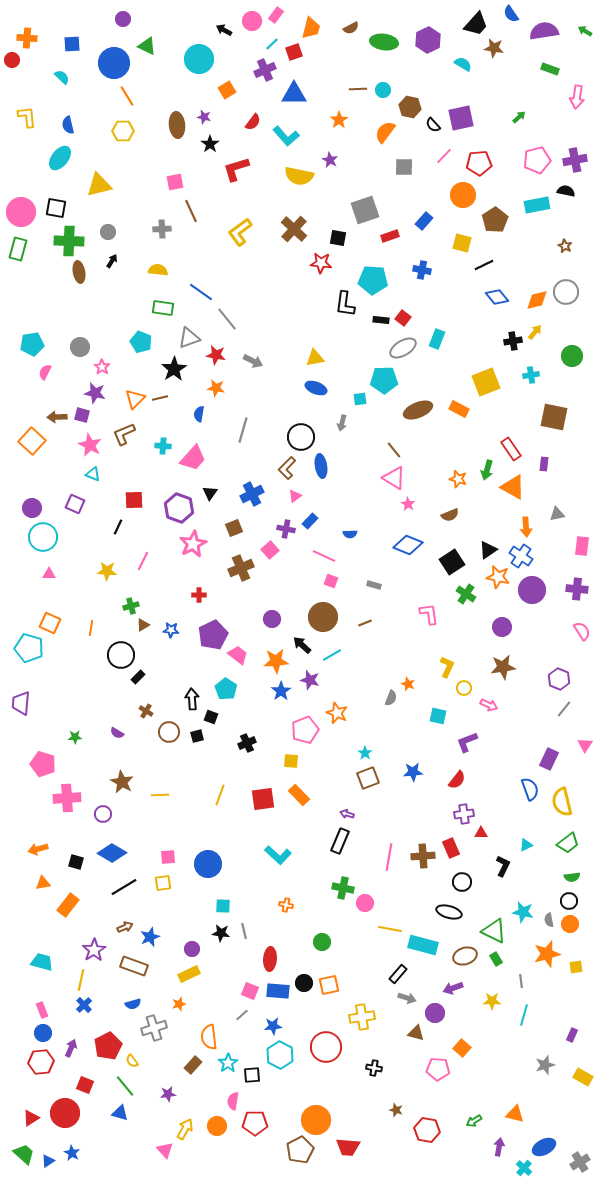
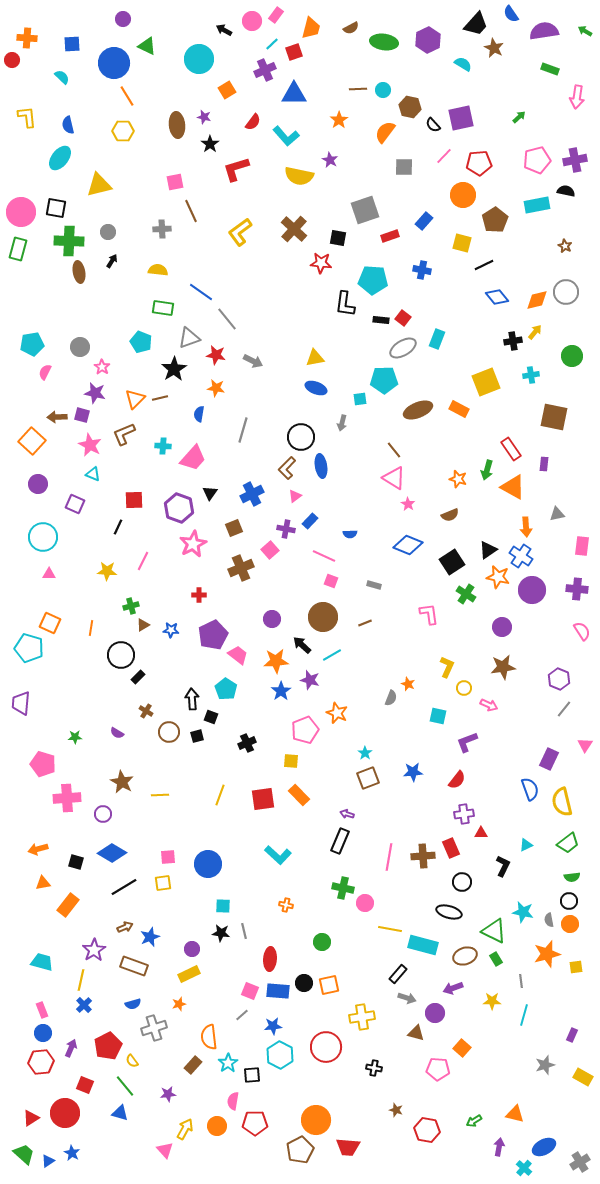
brown star at (494, 48): rotated 18 degrees clockwise
purple circle at (32, 508): moved 6 px right, 24 px up
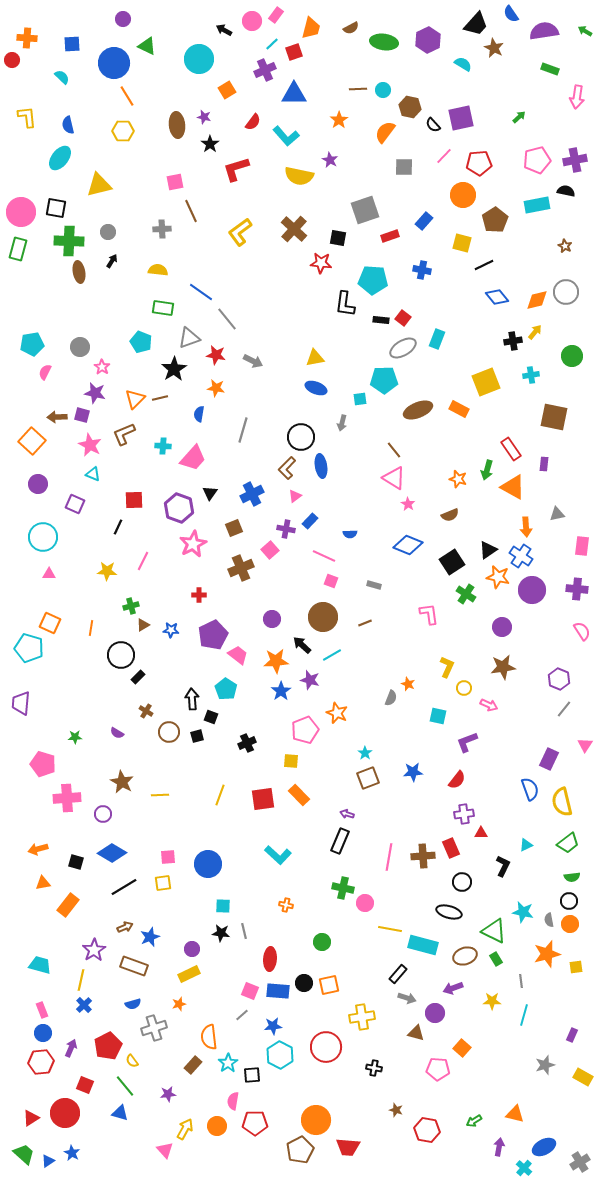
cyan trapezoid at (42, 962): moved 2 px left, 3 px down
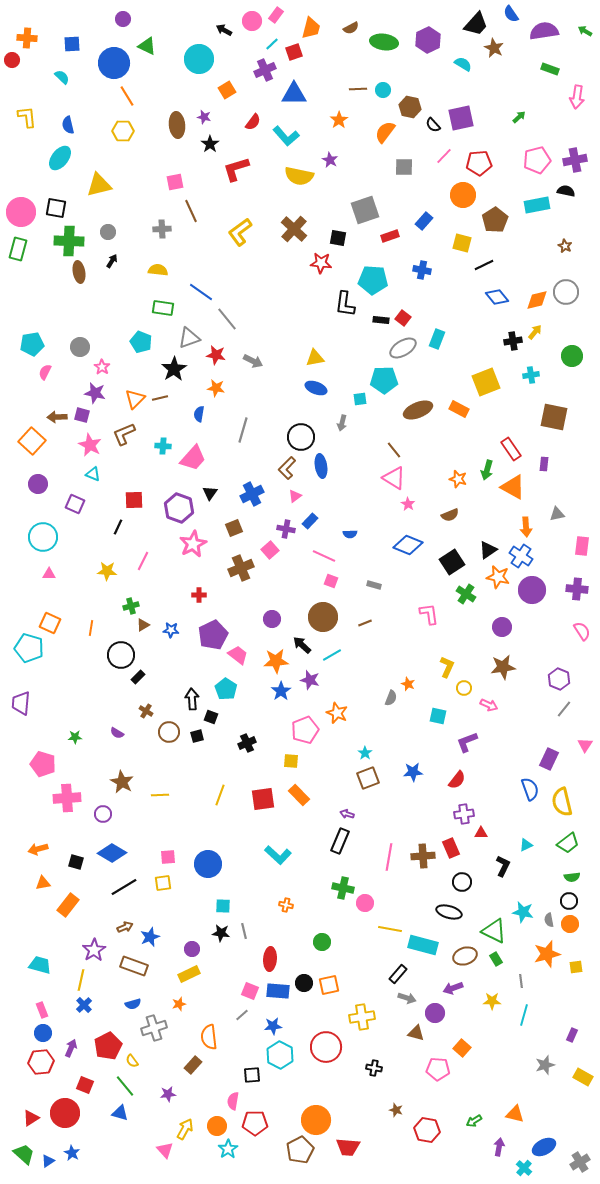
cyan star at (228, 1063): moved 86 px down
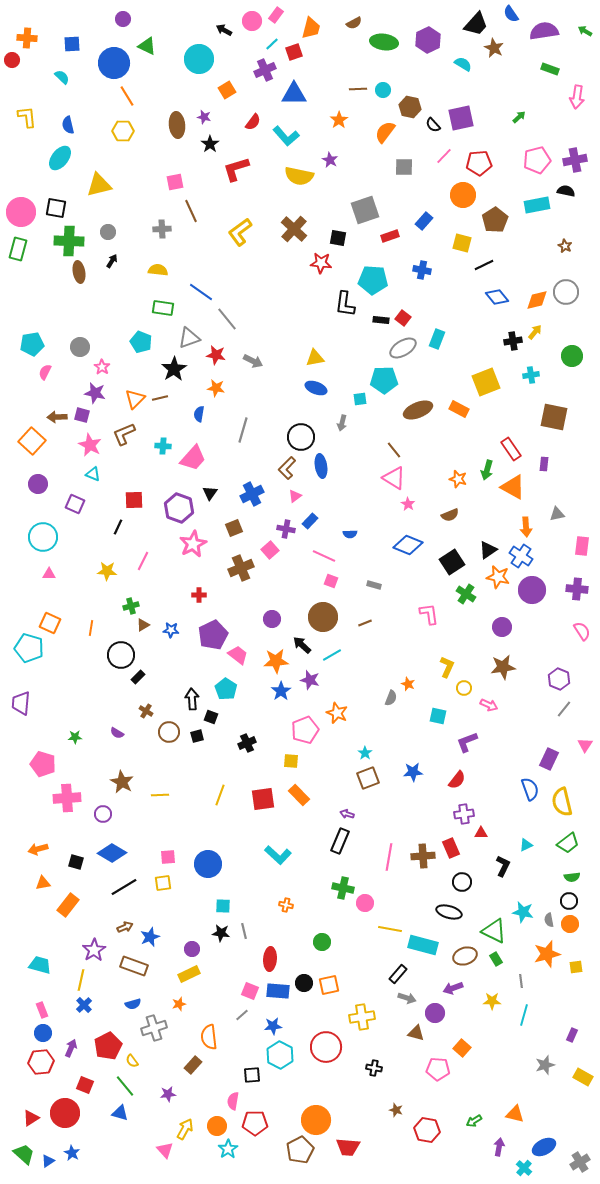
brown semicircle at (351, 28): moved 3 px right, 5 px up
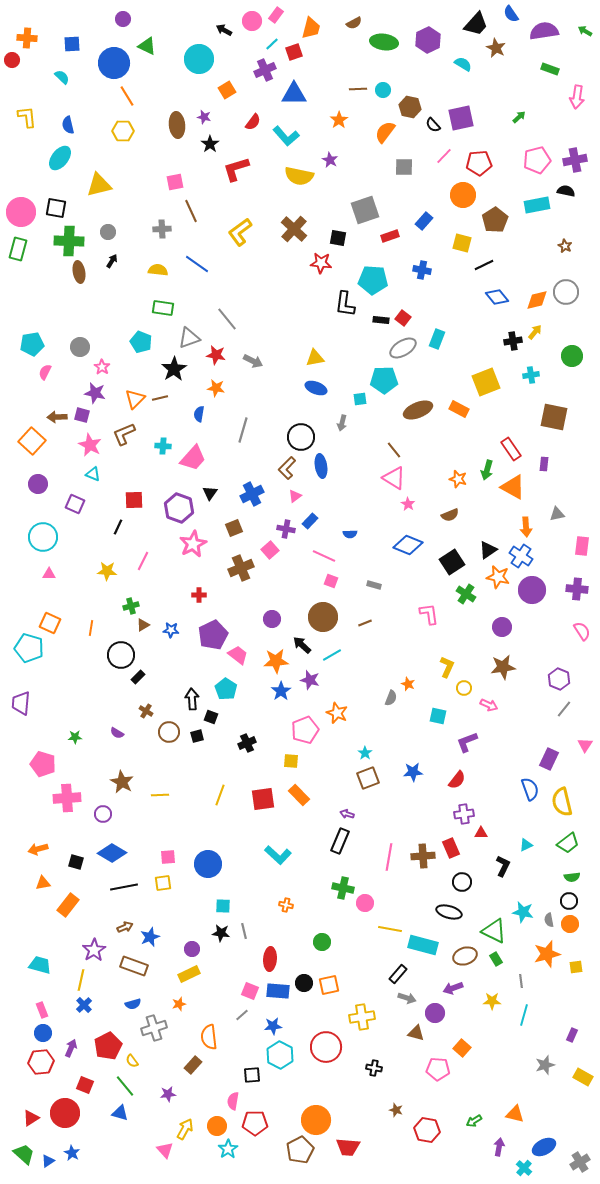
brown star at (494, 48): moved 2 px right
blue line at (201, 292): moved 4 px left, 28 px up
black line at (124, 887): rotated 20 degrees clockwise
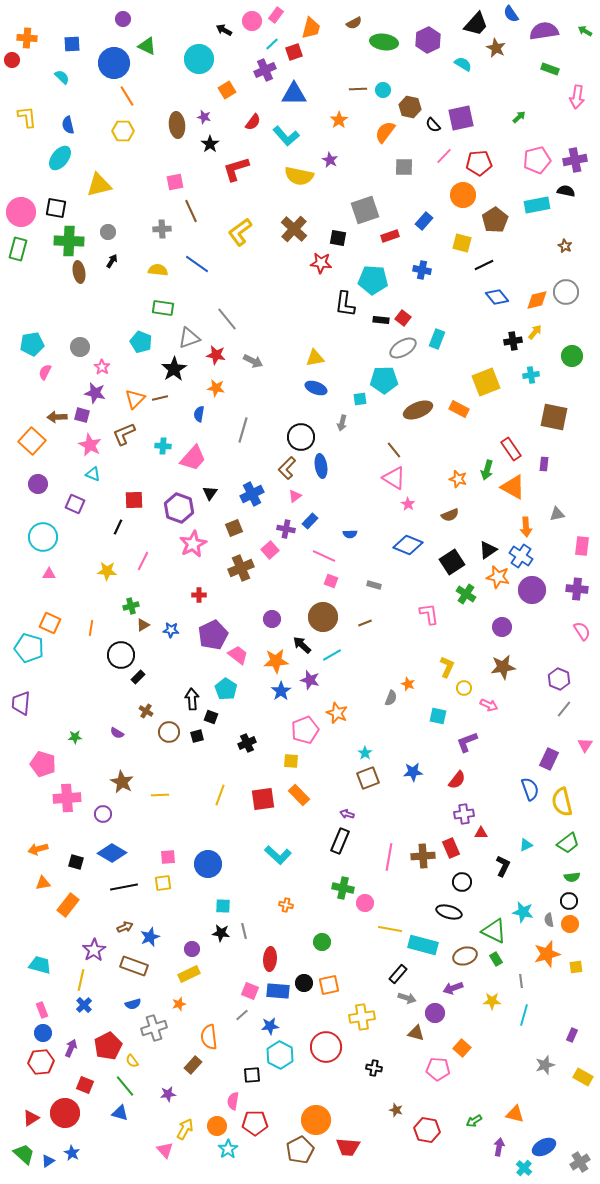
blue star at (273, 1026): moved 3 px left
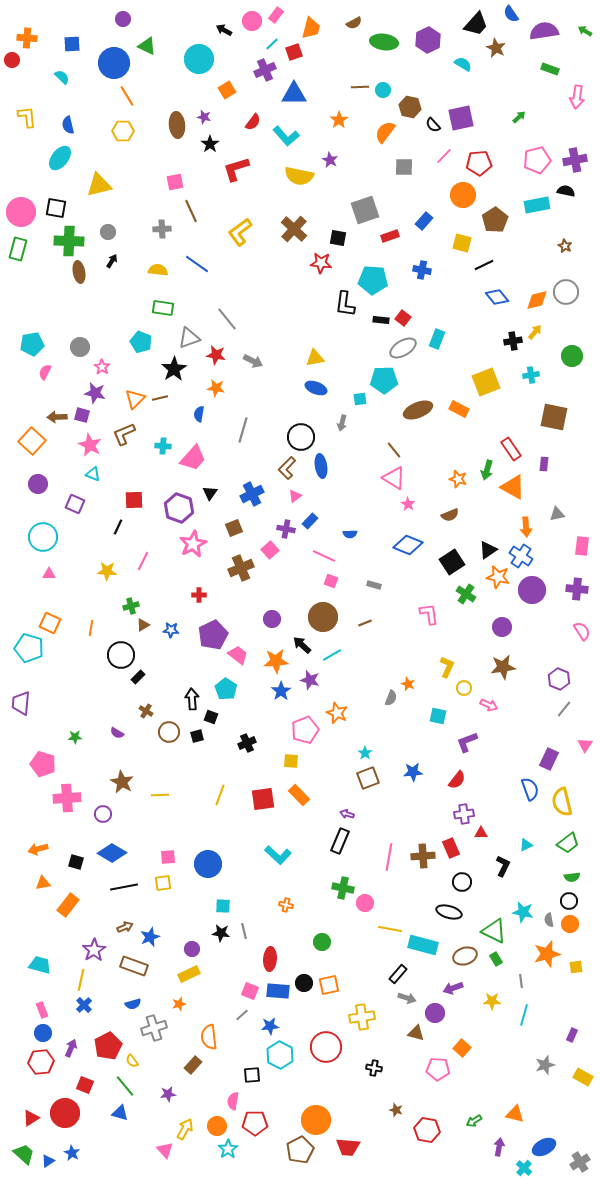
brown line at (358, 89): moved 2 px right, 2 px up
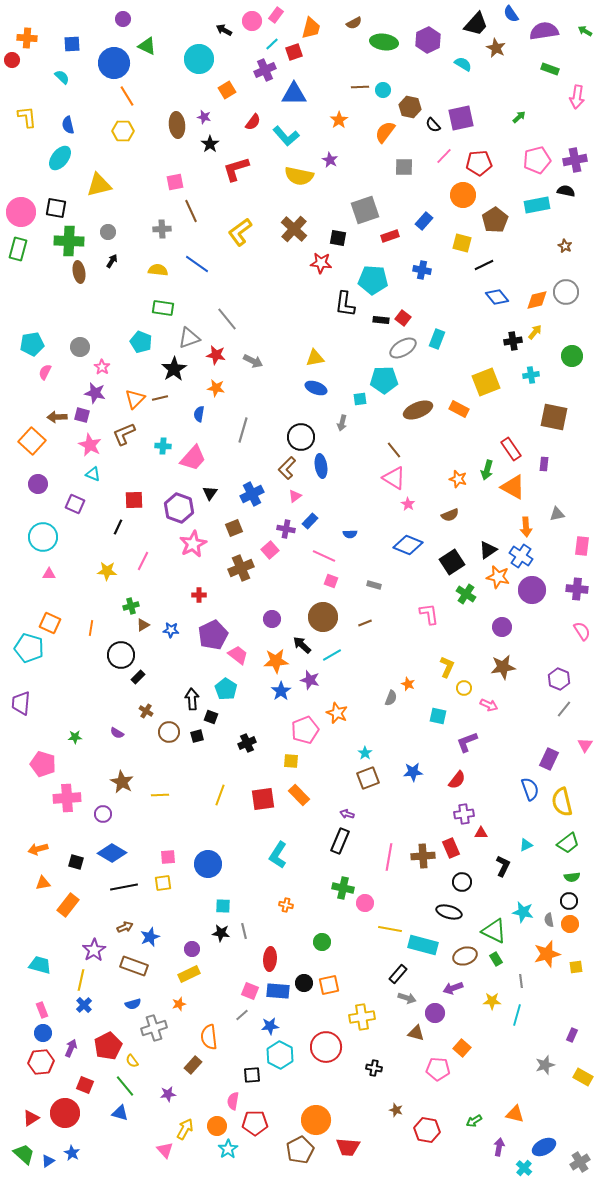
cyan L-shape at (278, 855): rotated 80 degrees clockwise
cyan line at (524, 1015): moved 7 px left
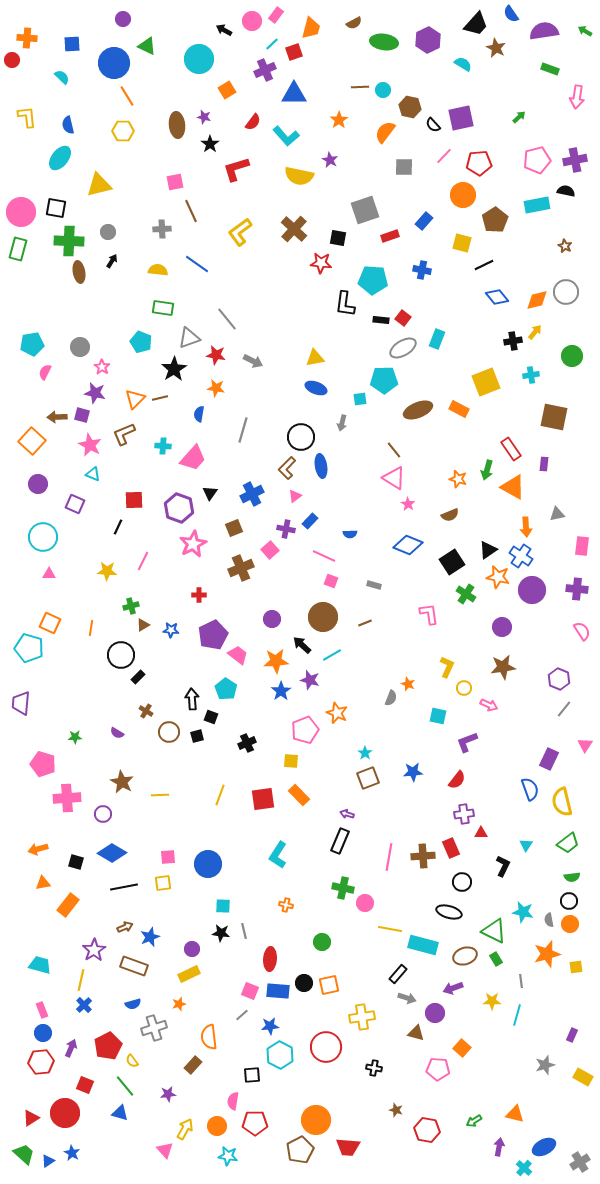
cyan triangle at (526, 845): rotated 32 degrees counterclockwise
cyan star at (228, 1149): moved 7 px down; rotated 30 degrees counterclockwise
